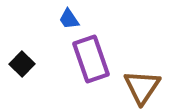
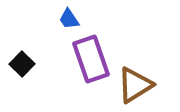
brown triangle: moved 7 px left, 2 px up; rotated 24 degrees clockwise
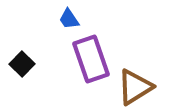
brown triangle: moved 2 px down
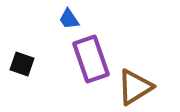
black square: rotated 25 degrees counterclockwise
